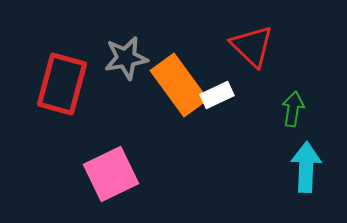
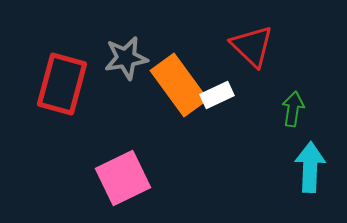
cyan arrow: moved 4 px right
pink square: moved 12 px right, 4 px down
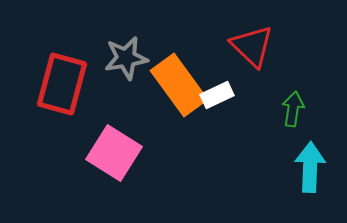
pink square: moved 9 px left, 25 px up; rotated 32 degrees counterclockwise
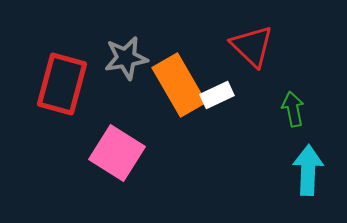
orange rectangle: rotated 6 degrees clockwise
green arrow: rotated 20 degrees counterclockwise
pink square: moved 3 px right
cyan arrow: moved 2 px left, 3 px down
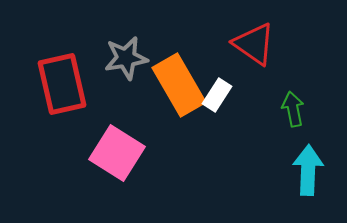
red triangle: moved 2 px right, 2 px up; rotated 9 degrees counterclockwise
red rectangle: rotated 28 degrees counterclockwise
white rectangle: rotated 32 degrees counterclockwise
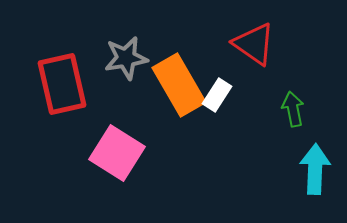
cyan arrow: moved 7 px right, 1 px up
